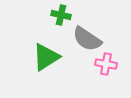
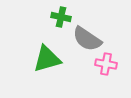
green cross: moved 2 px down
green triangle: moved 1 px right, 2 px down; rotated 16 degrees clockwise
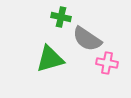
green triangle: moved 3 px right
pink cross: moved 1 px right, 1 px up
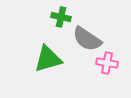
green triangle: moved 2 px left
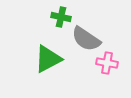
gray semicircle: moved 1 px left
green triangle: rotated 12 degrees counterclockwise
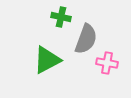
gray semicircle: rotated 104 degrees counterclockwise
green triangle: moved 1 px left, 1 px down
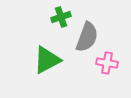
green cross: rotated 30 degrees counterclockwise
gray semicircle: moved 1 px right, 2 px up
